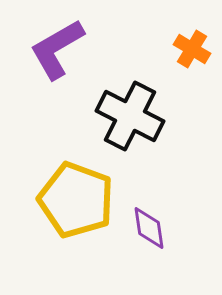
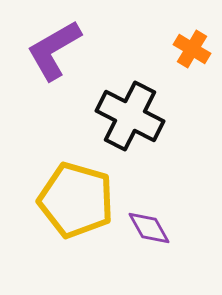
purple L-shape: moved 3 px left, 1 px down
yellow pentagon: rotated 4 degrees counterclockwise
purple diamond: rotated 21 degrees counterclockwise
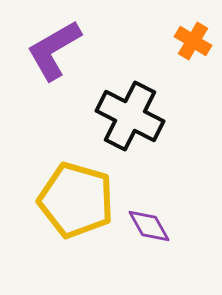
orange cross: moved 1 px right, 8 px up
purple diamond: moved 2 px up
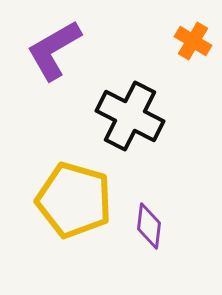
yellow pentagon: moved 2 px left
purple diamond: rotated 36 degrees clockwise
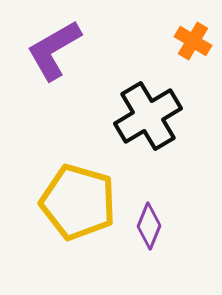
black cross: moved 18 px right; rotated 32 degrees clockwise
yellow pentagon: moved 4 px right, 2 px down
purple diamond: rotated 15 degrees clockwise
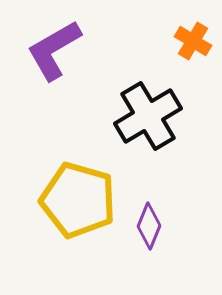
yellow pentagon: moved 2 px up
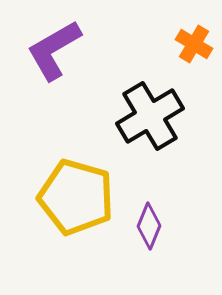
orange cross: moved 1 px right, 3 px down
black cross: moved 2 px right
yellow pentagon: moved 2 px left, 3 px up
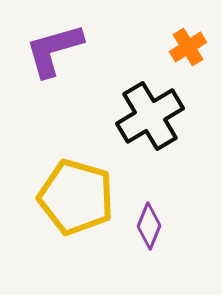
orange cross: moved 6 px left, 3 px down; rotated 27 degrees clockwise
purple L-shape: rotated 14 degrees clockwise
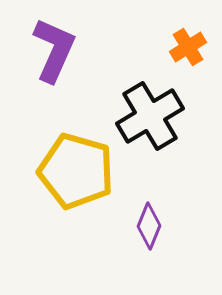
purple L-shape: rotated 130 degrees clockwise
yellow pentagon: moved 26 px up
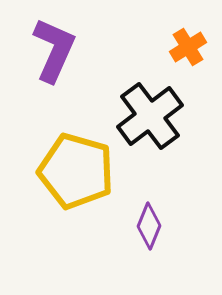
black cross: rotated 6 degrees counterclockwise
